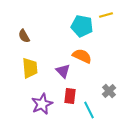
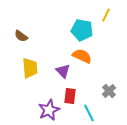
yellow line: rotated 48 degrees counterclockwise
cyan pentagon: moved 4 px down
brown semicircle: moved 3 px left; rotated 24 degrees counterclockwise
purple star: moved 7 px right, 6 px down
cyan line: moved 3 px down
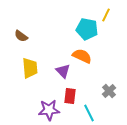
cyan pentagon: moved 5 px right, 1 px up
purple star: rotated 20 degrees clockwise
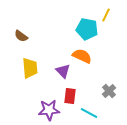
cyan line: rotated 36 degrees counterclockwise
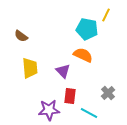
orange semicircle: moved 1 px right, 1 px up
gray cross: moved 1 px left, 2 px down
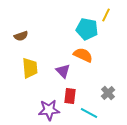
brown semicircle: rotated 56 degrees counterclockwise
